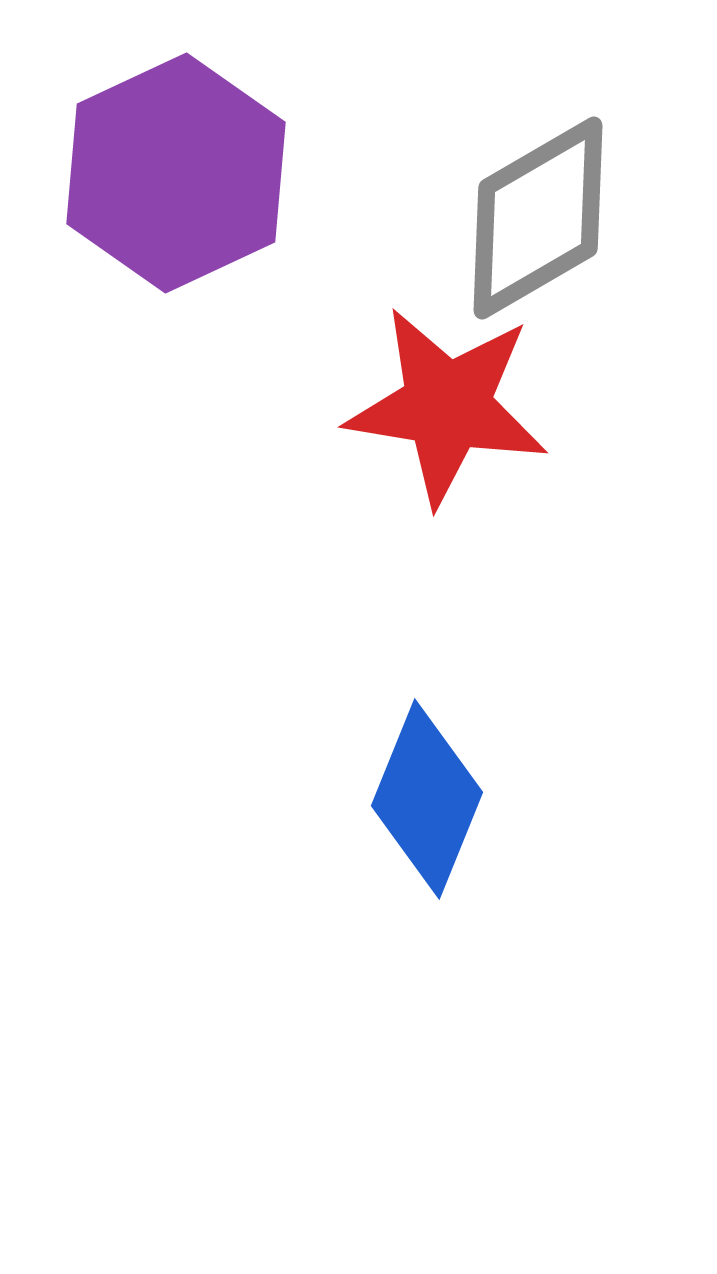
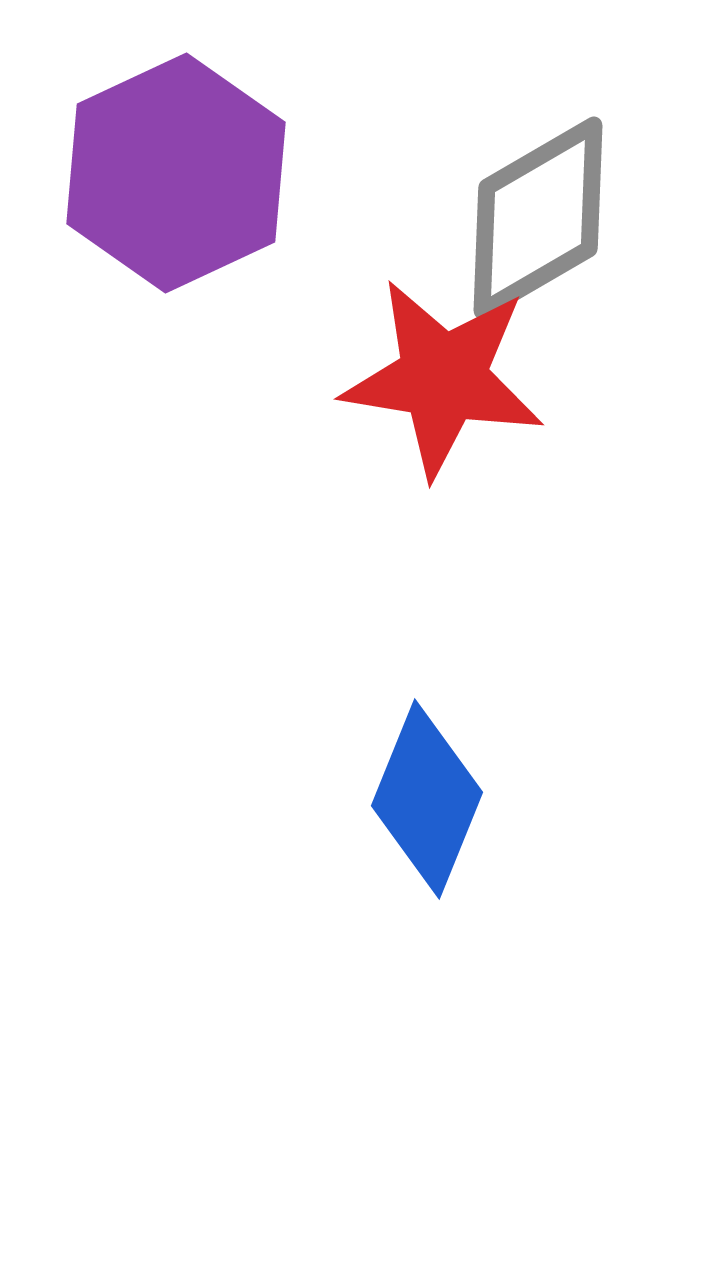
red star: moved 4 px left, 28 px up
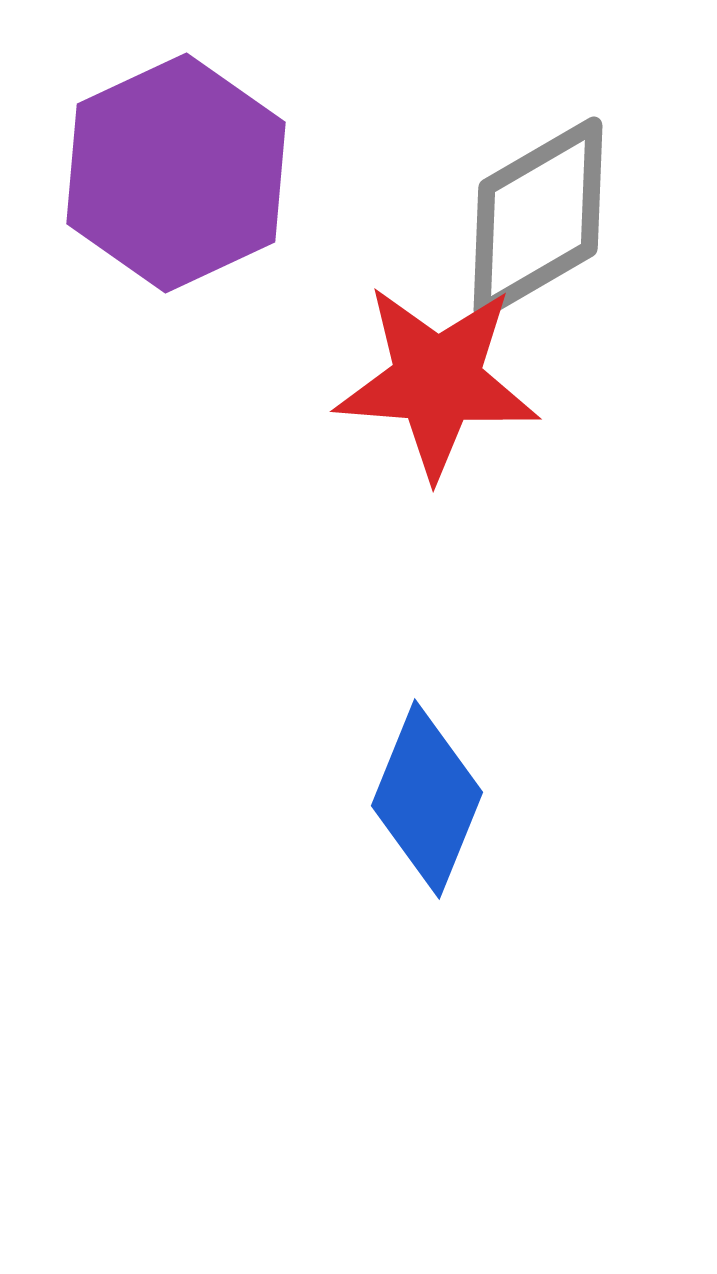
red star: moved 6 px left, 3 px down; rotated 5 degrees counterclockwise
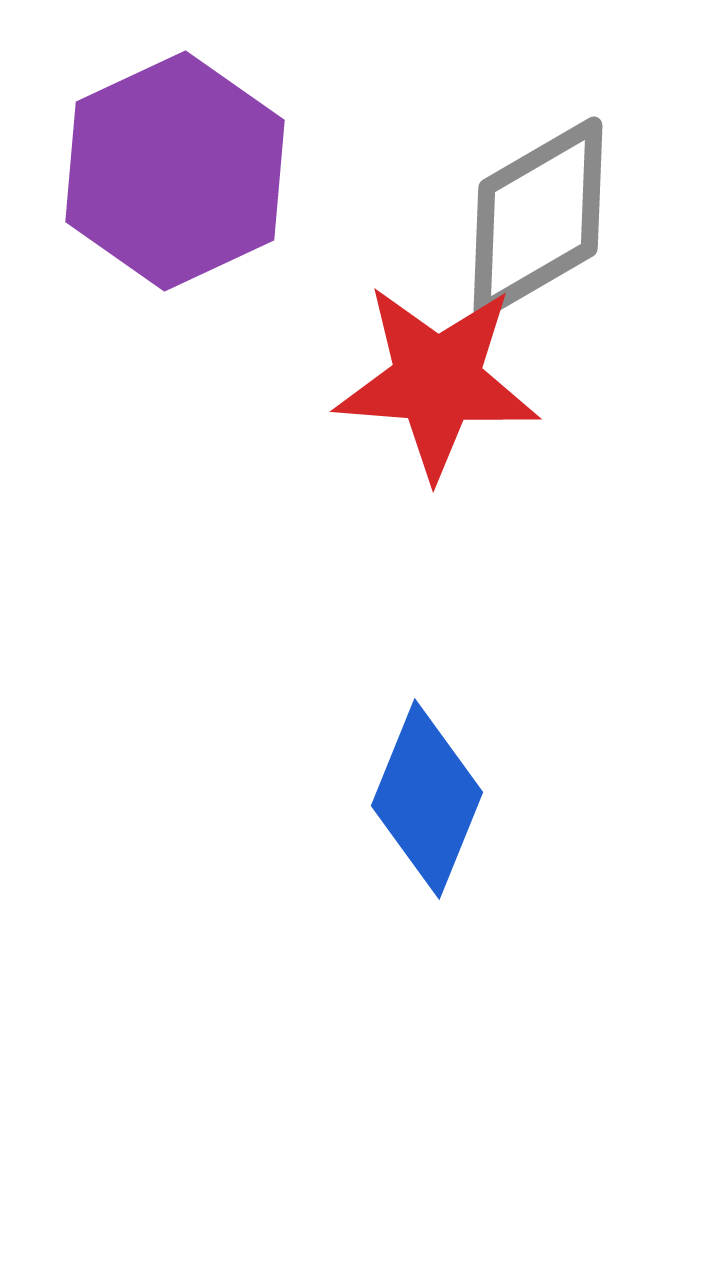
purple hexagon: moved 1 px left, 2 px up
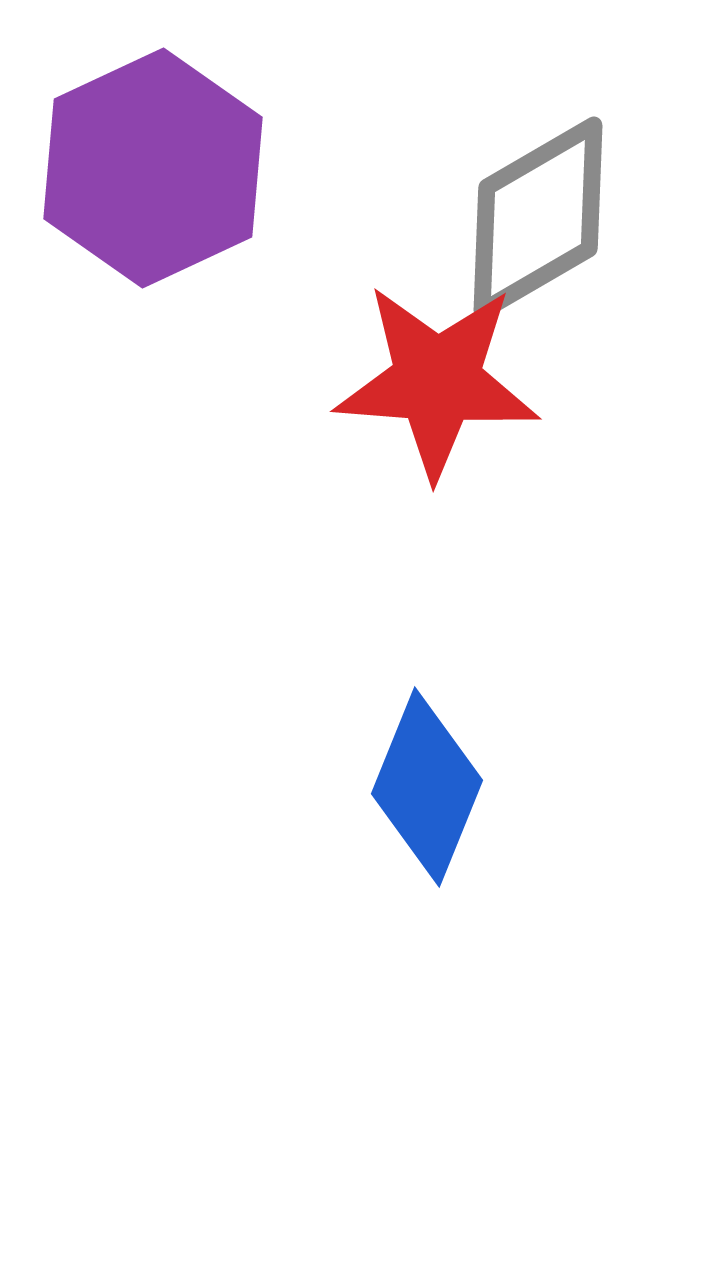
purple hexagon: moved 22 px left, 3 px up
blue diamond: moved 12 px up
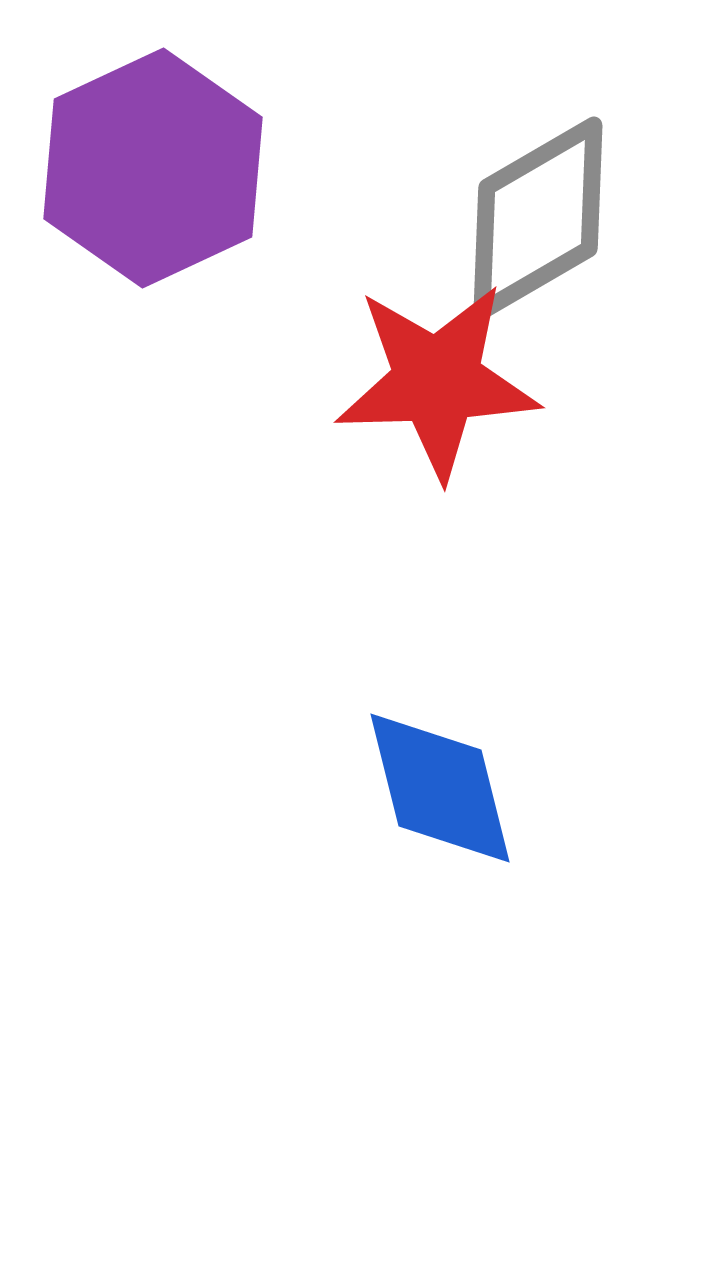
red star: rotated 6 degrees counterclockwise
blue diamond: moved 13 px right, 1 px down; rotated 36 degrees counterclockwise
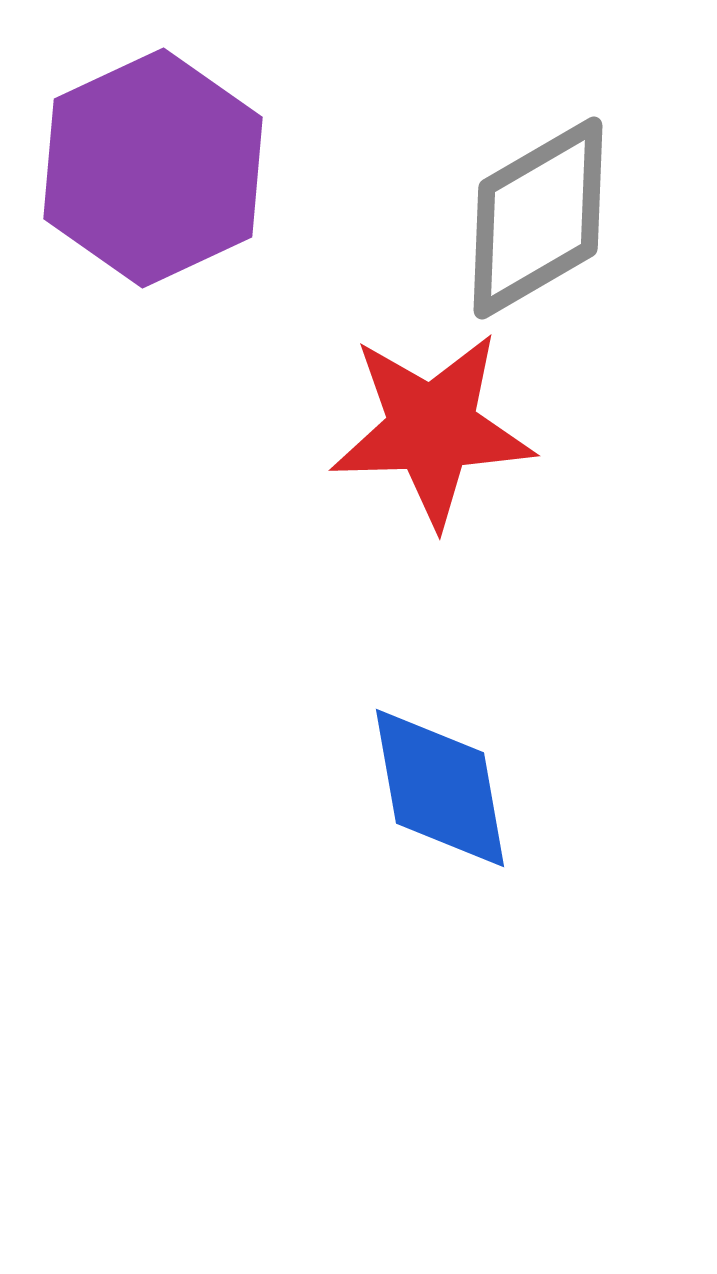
red star: moved 5 px left, 48 px down
blue diamond: rotated 4 degrees clockwise
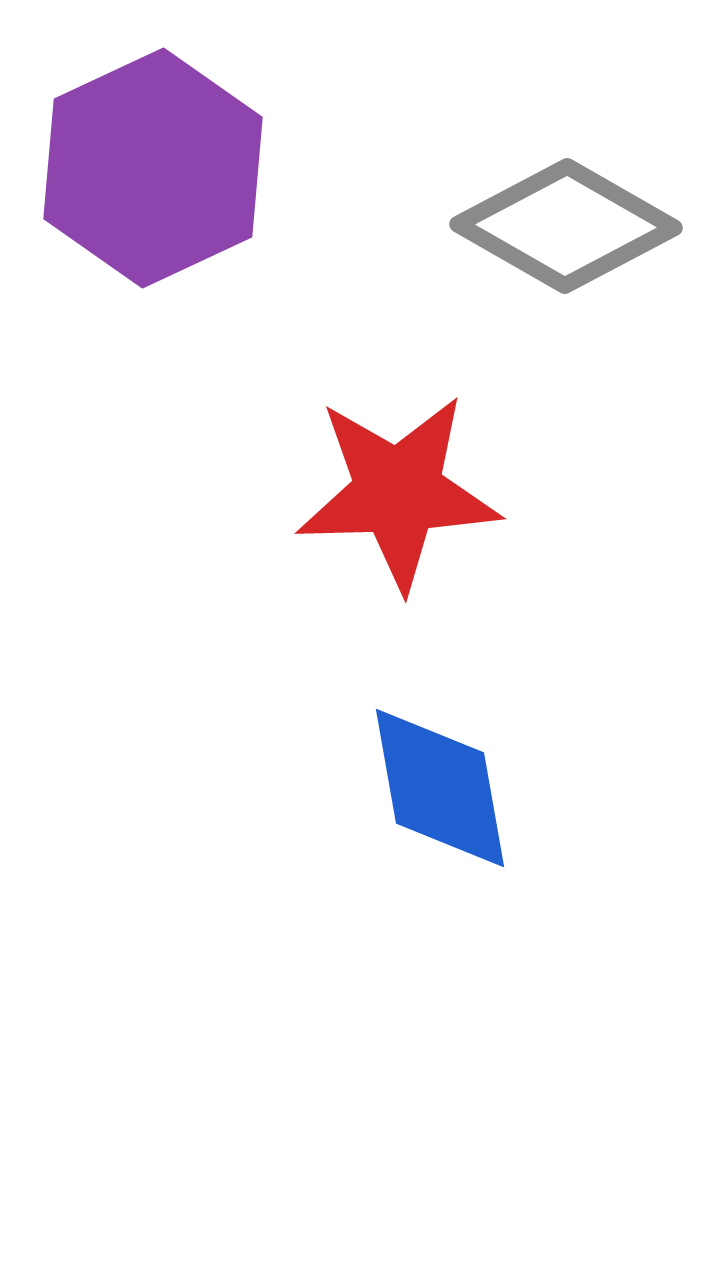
gray diamond: moved 28 px right, 8 px down; rotated 60 degrees clockwise
red star: moved 34 px left, 63 px down
